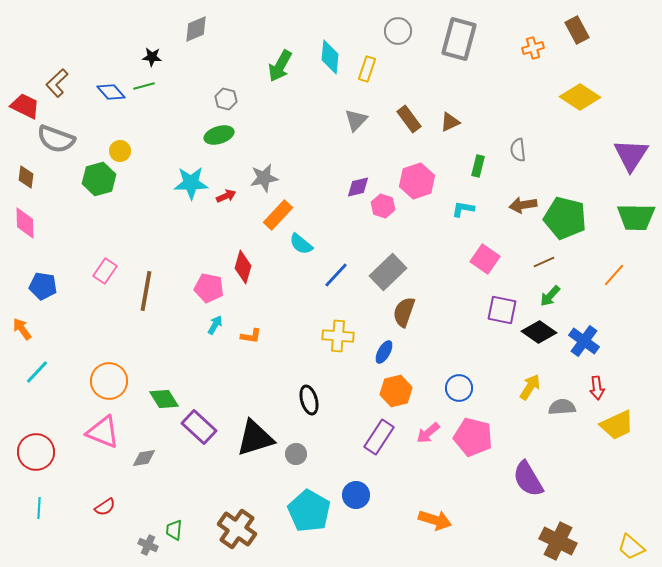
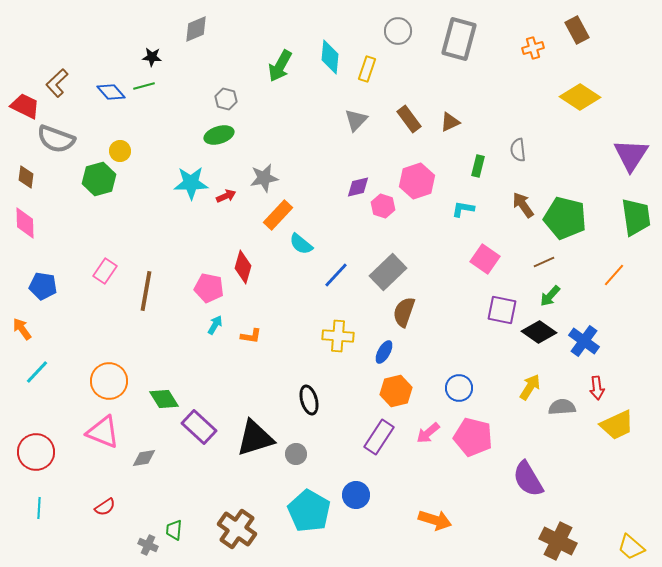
brown arrow at (523, 205): rotated 64 degrees clockwise
green trapezoid at (636, 217): rotated 99 degrees counterclockwise
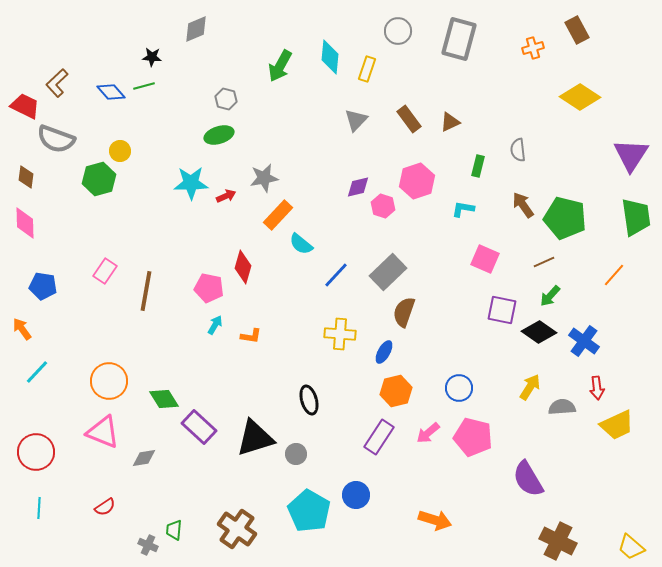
pink square at (485, 259): rotated 12 degrees counterclockwise
yellow cross at (338, 336): moved 2 px right, 2 px up
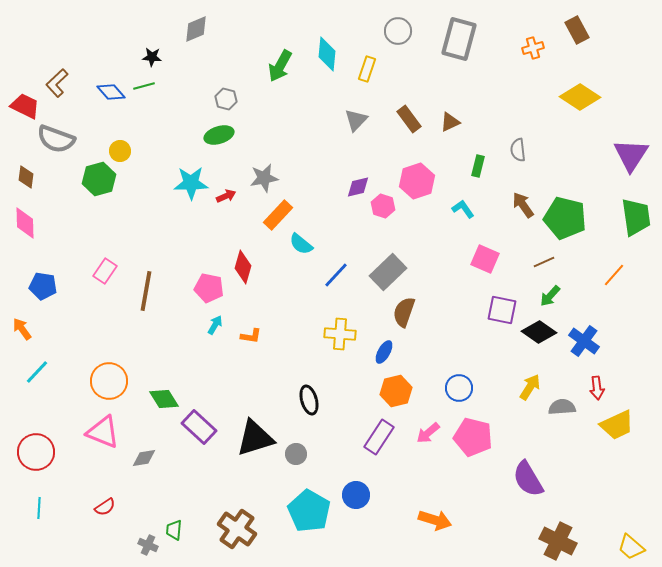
cyan diamond at (330, 57): moved 3 px left, 3 px up
cyan L-shape at (463, 209): rotated 45 degrees clockwise
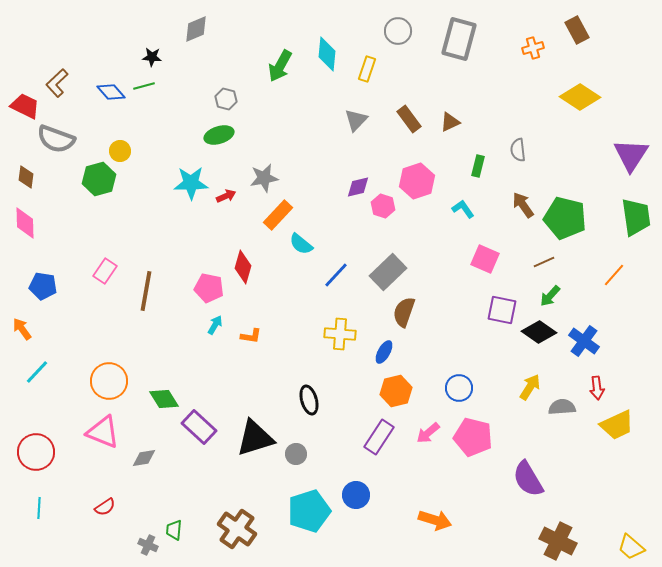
cyan pentagon at (309, 511): rotated 24 degrees clockwise
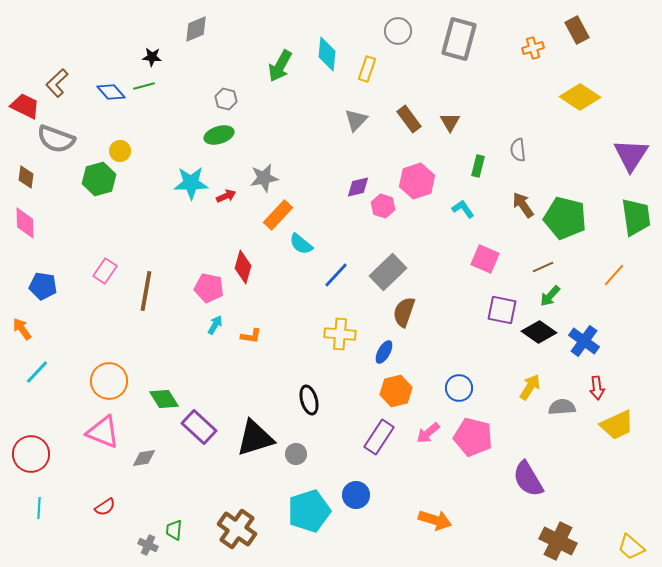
brown triangle at (450, 122): rotated 35 degrees counterclockwise
brown line at (544, 262): moved 1 px left, 5 px down
red circle at (36, 452): moved 5 px left, 2 px down
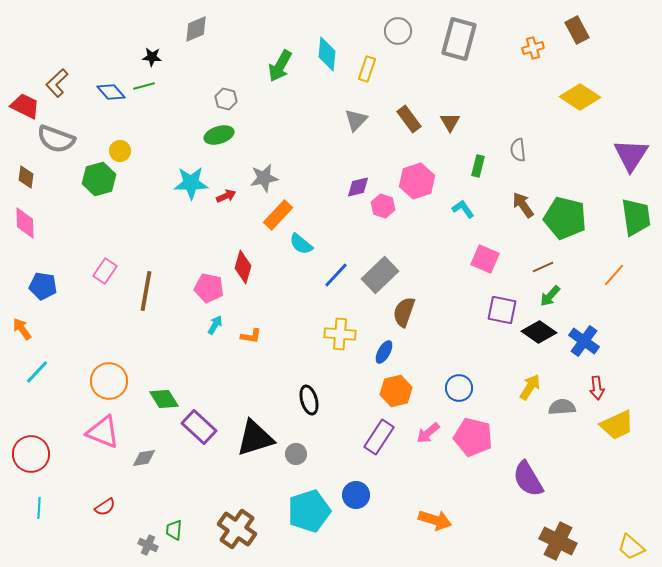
gray rectangle at (388, 272): moved 8 px left, 3 px down
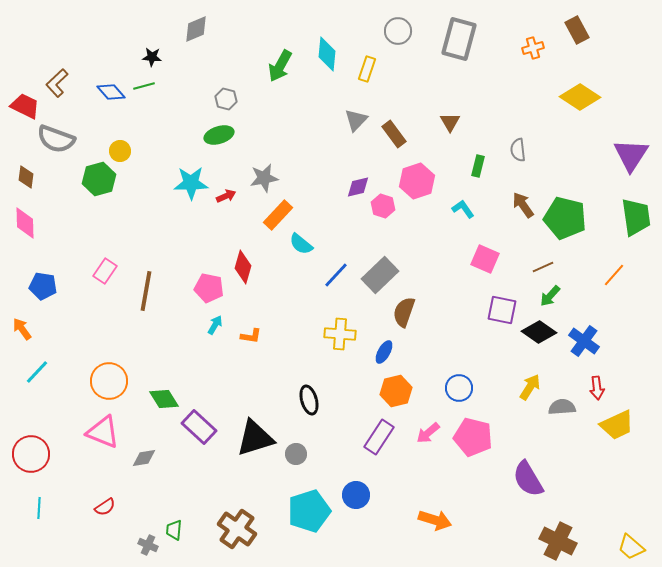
brown rectangle at (409, 119): moved 15 px left, 15 px down
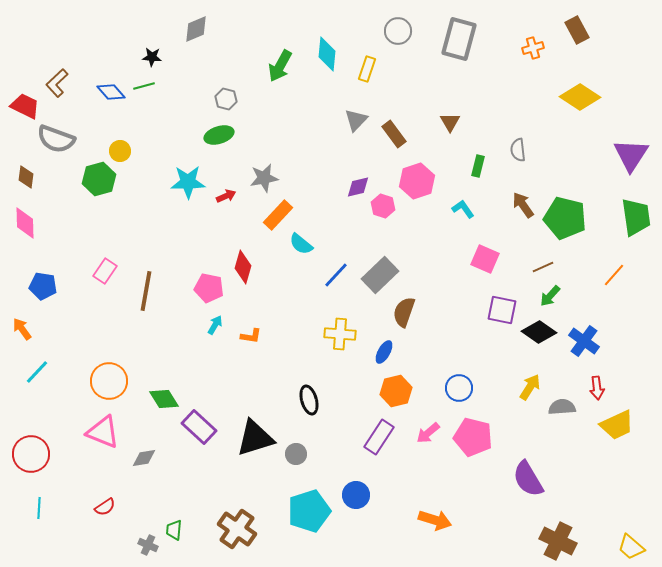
cyan star at (191, 183): moved 3 px left, 1 px up
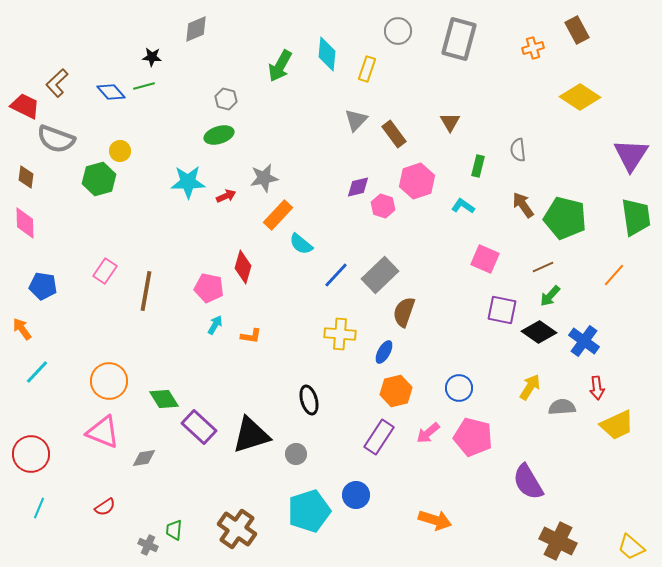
cyan L-shape at (463, 209): moved 3 px up; rotated 20 degrees counterclockwise
black triangle at (255, 438): moved 4 px left, 3 px up
purple semicircle at (528, 479): moved 3 px down
cyan line at (39, 508): rotated 20 degrees clockwise
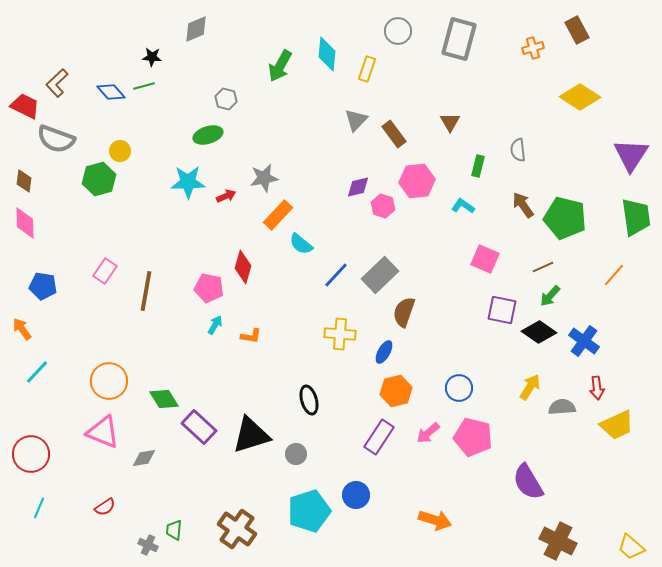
green ellipse at (219, 135): moved 11 px left
brown diamond at (26, 177): moved 2 px left, 4 px down
pink hexagon at (417, 181): rotated 12 degrees clockwise
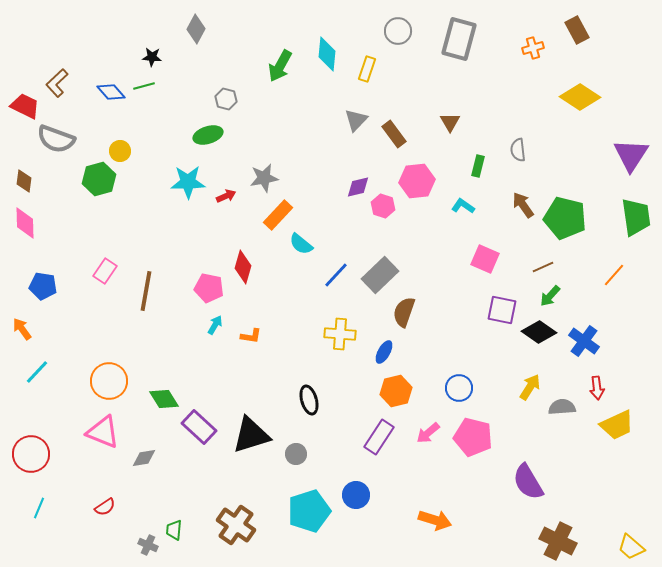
gray diamond at (196, 29): rotated 40 degrees counterclockwise
brown cross at (237, 529): moved 1 px left, 4 px up
